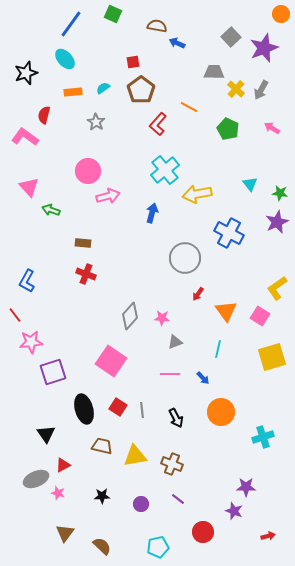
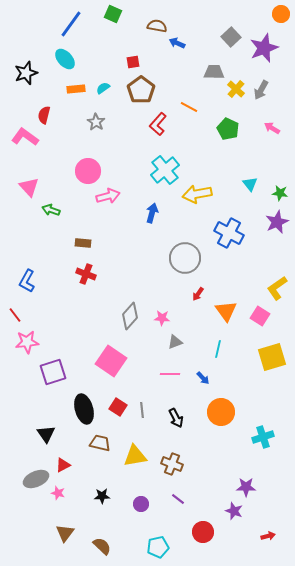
orange rectangle at (73, 92): moved 3 px right, 3 px up
pink star at (31, 342): moved 4 px left
brown trapezoid at (102, 446): moved 2 px left, 3 px up
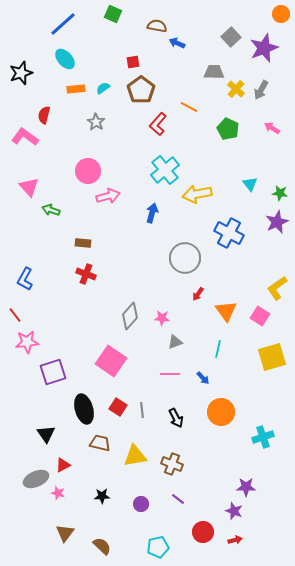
blue line at (71, 24): moved 8 px left; rotated 12 degrees clockwise
black star at (26, 73): moved 5 px left
blue L-shape at (27, 281): moved 2 px left, 2 px up
red arrow at (268, 536): moved 33 px left, 4 px down
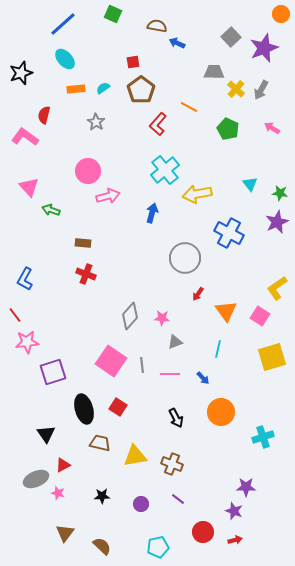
gray line at (142, 410): moved 45 px up
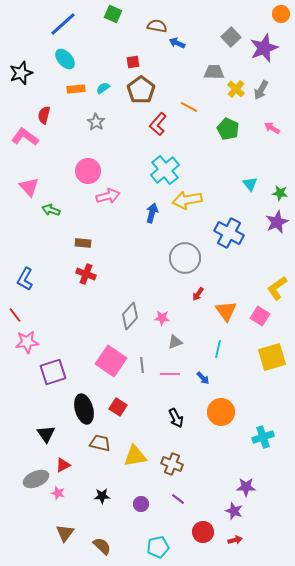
yellow arrow at (197, 194): moved 10 px left, 6 px down
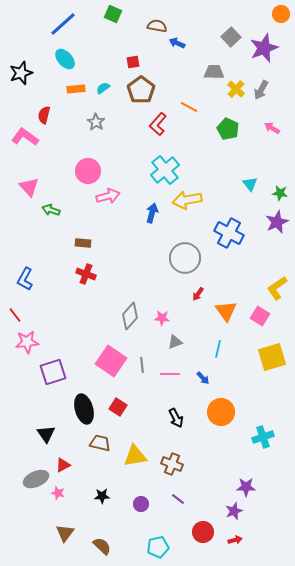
purple star at (234, 511): rotated 30 degrees clockwise
